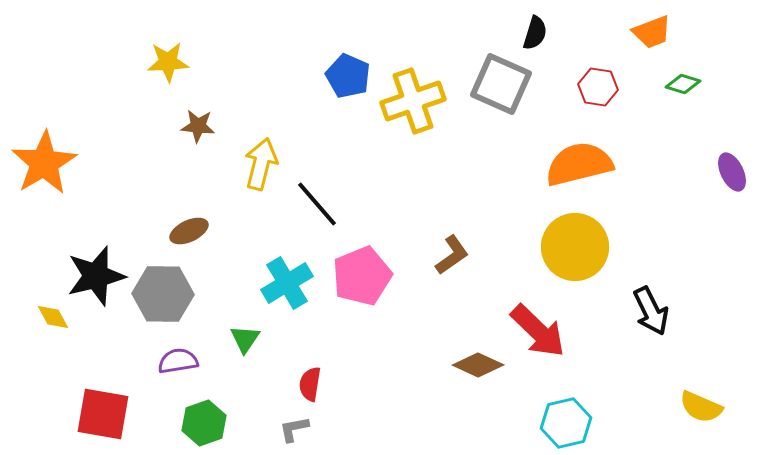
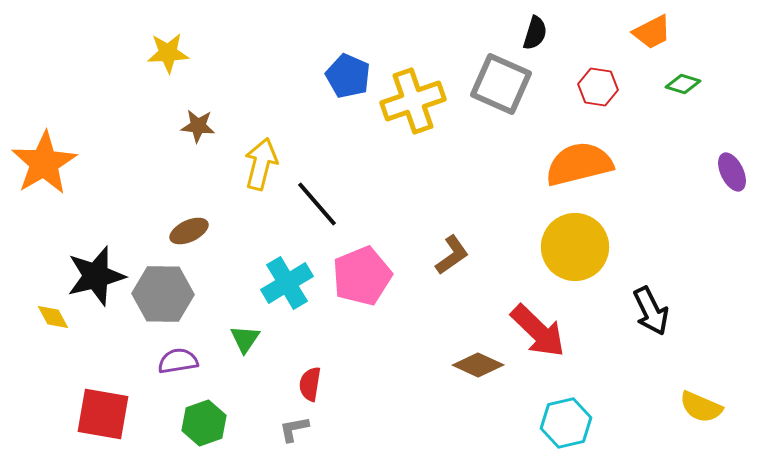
orange trapezoid: rotated 6 degrees counterclockwise
yellow star: moved 9 px up
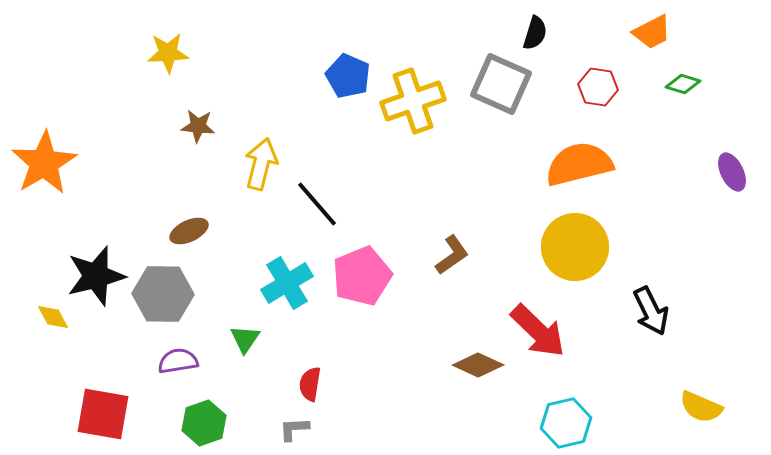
gray L-shape: rotated 8 degrees clockwise
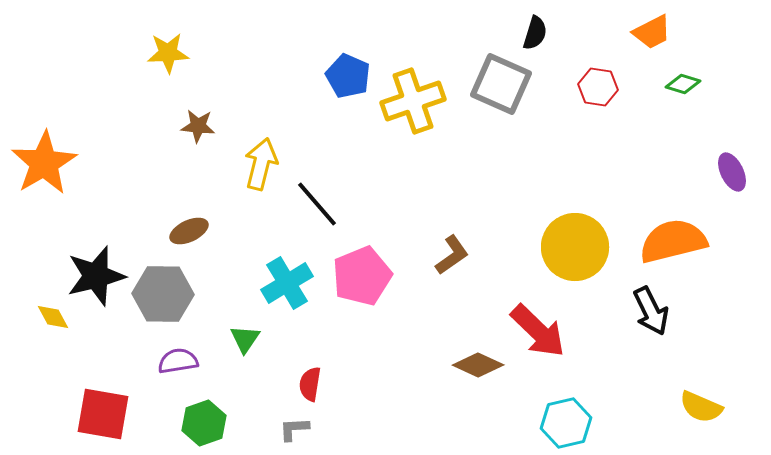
orange semicircle: moved 94 px right, 77 px down
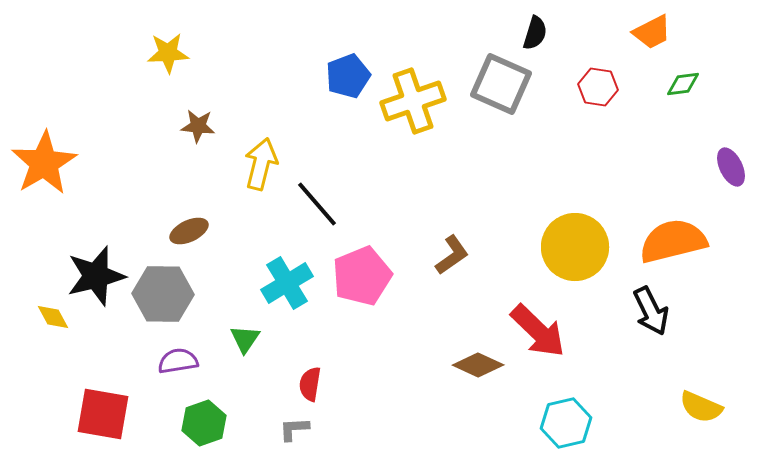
blue pentagon: rotated 27 degrees clockwise
green diamond: rotated 24 degrees counterclockwise
purple ellipse: moved 1 px left, 5 px up
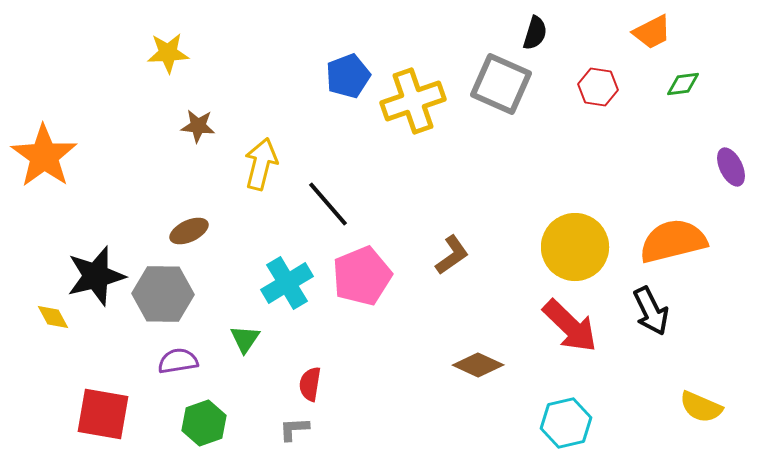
orange star: moved 7 px up; rotated 6 degrees counterclockwise
black line: moved 11 px right
red arrow: moved 32 px right, 5 px up
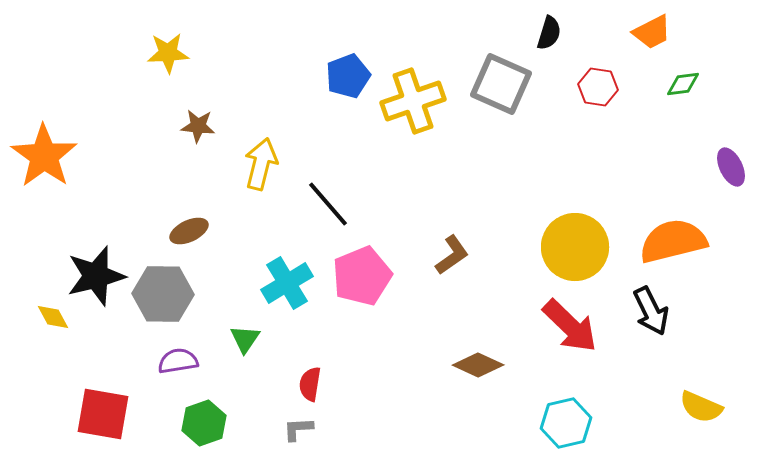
black semicircle: moved 14 px right
gray L-shape: moved 4 px right
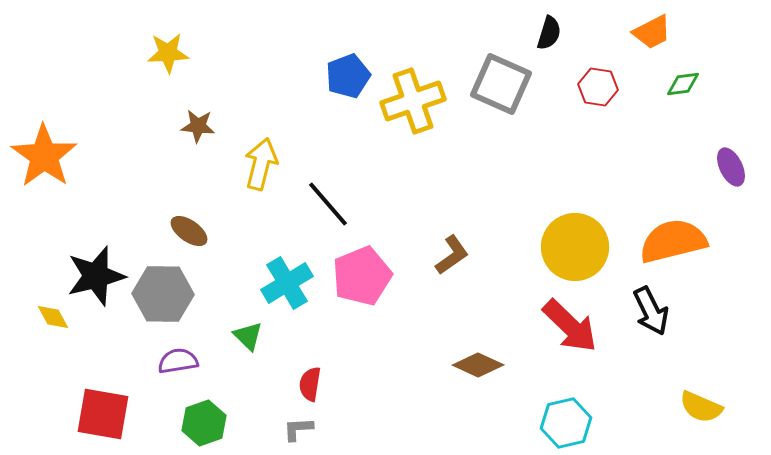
brown ellipse: rotated 60 degrees clockwise
green triangle: moved 3 px right, 3 px up; rotated 20 degrees counterclockwise
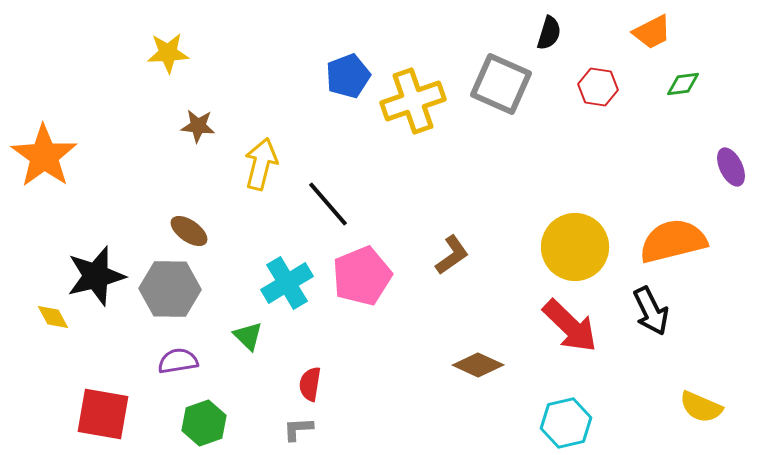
gray hexagon: moved 7 px right, 5 px up
